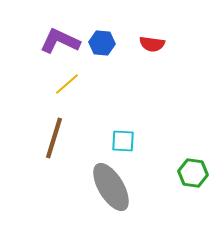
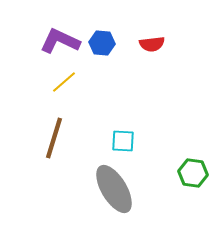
red semicircle: rotated 15 degrees counterclockwise
yellow line: moved 3 px left, 2 px up
gray ellipse: moved 3 px right, 2 px down
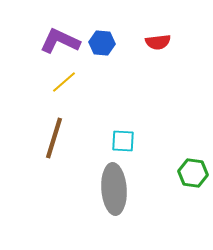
red semicircle: moved 6 px right, 2 px up
gray ellipse: rotated 27 degrees clockwise
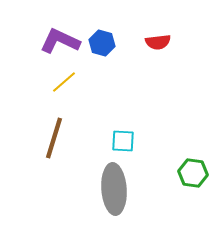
blue hexagon: rotated 10 degrees clockwise
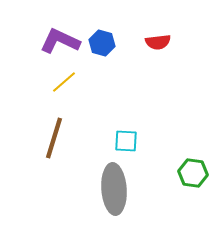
cyan square: moved 3 px right
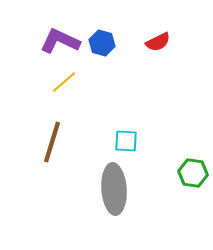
red semicircle: rotated 20 degrees counterclockwise
brown line: moved 2 px left, 4 px down
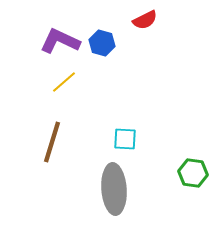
red semicircle: moved 13 px left, 22 px up
cyan square: moved 1 px left, 2 px up
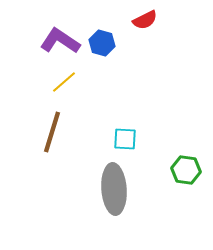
purple L-shape: rotated 9 degrees clockwise
brown line: moved 10 px up
green hexagon: moved 7 px left, 3 px up
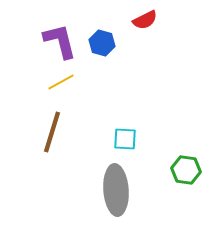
purple L-shape: rotated 42 degrees clockwise
yellow line: moved 3 px left; rotated 12 degrees clockwise
gray ellipse: moved 2 px right, 1 px down
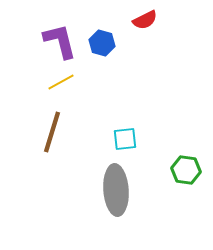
cyan square: rotated 10 degrees counterclockwise
